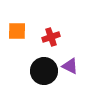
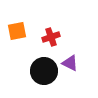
orange square: rotated 12 degrees counterclockwise
purple triangle: moved 3 px up
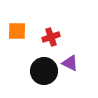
orange square: rotated 12 degrees clockwise
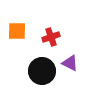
black circle: moved 2 px left
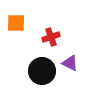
orange square: moved 1 px left, 8 px up
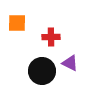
orange square: moved 1 px right
red cross: rotated 18 degrees clockwise
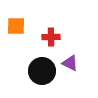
orange square: moved 1 px left, 3 px down
